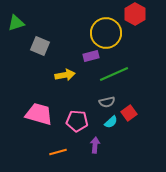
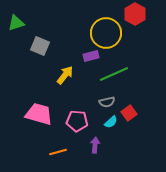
yellow arrow: rotated 42 degrees counterclockwise
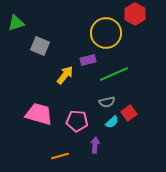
purple rectangle: moved 3 px left, 4 px down
cyan semicircle: moved 1 px right
orange line: moved 2 px right, 4 px down
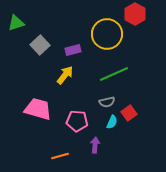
yellow circle: moved 1 px right, 1 px down
gray square: moved 1 px up; rotated 24 degrees clockwise
purple rectangle: moved 15 px left, 10 px up
pink trapezoid: moved 1 px left, 5 px up
cyan semicircle: rotated 24 degrees counterclockwise
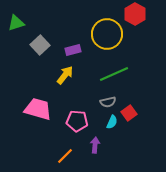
gray semicircle: moved 1 px right
orange line: moved 5 px right; rotated 30 degrees counterclockwise
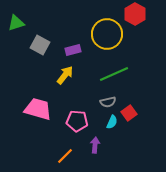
gray square: rotated 18 degrees counterclockwise
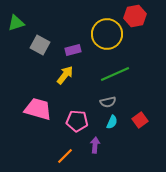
red hexagon: moved 2 px down; rotated 20 degrees clockwise
green line: moved 1 px right
red square: moved 11 px right, 7 px down
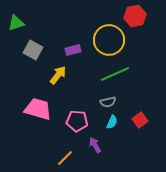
yellow circle: moved 2 px right, 6 px down
gray square: moved 7 px left, 5 px down
yellow arrow: moved 7 px left
purple arrow: rotated 35 degrees counterclockwise
orange line: moved 2 px down
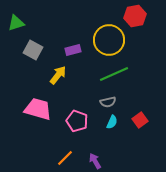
green line: moved 1 px left
pink pentagon: rotated 15 degrees clockwise
purple arrow: moved 16 px down
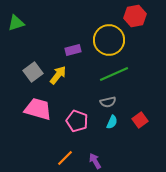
gray square: moved 22 px down; rotated 24 degrees clockwise
